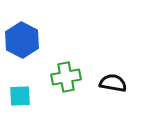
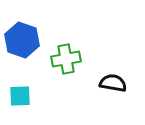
blue hexagon: rotated 8 degrees counterclockwise
green cross: moved 18 px up
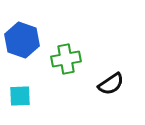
black semicircle: moved 2 px left, 1 px down; rotated 136 degrees clockwise
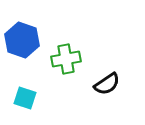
black semicircle: moved 4 px left
cyan square: moved 5 px right, 2 px down; rotated 20 degrees clockwise
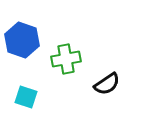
cyan square: moved 1 px right, 1 px up
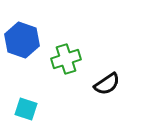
green cross: rotated 8 degrees counterclockwise
cyan square: moved 12 px down
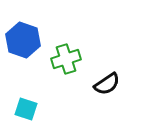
blue hexagon: moved 1 px right
